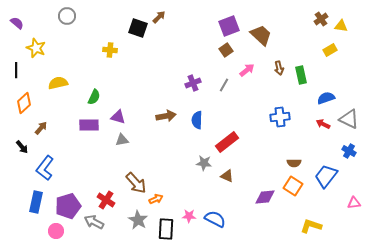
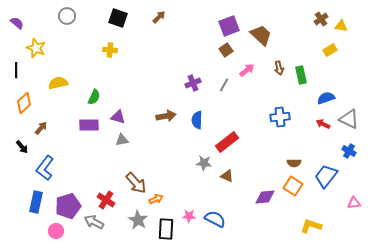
black square at (138, 28): moved 20 px left, 10 px up
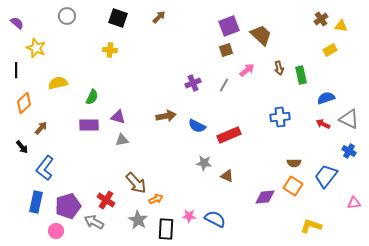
brown square at (226, 50): rotated 16 degrees clockwise
green semicircle at (94, 97): moved 2 px left
blue semicircle at (197, 120): moved 6 px down; rotated 66 degrees counterclockwise
red rectangle at (227, 142): moved 2 px right, 7 px up; rotated 15 degrees clockwise
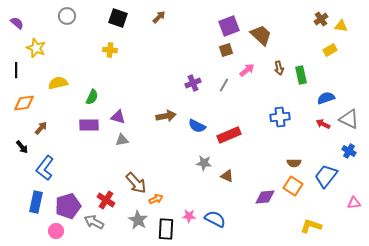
orange diamond at (24, 103): rotated 35 degrees clockwise
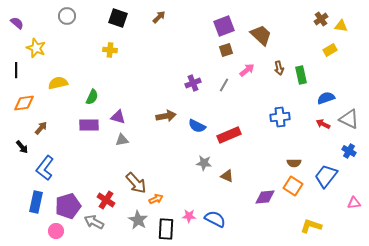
purple square at (229, 26): moved 5 px left
